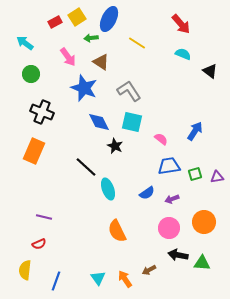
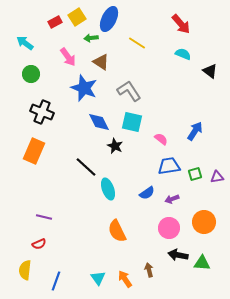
brown arrow: rotated 104 degrees clockwise
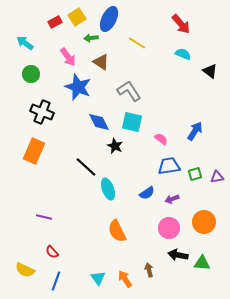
blue star: moved 6 px left, 1 px up
red semicircle: moved 13 px right, 8 px down; rotated 72 degrees clockwise
yellow semicircle: rotated 72 degrees counterclockwise
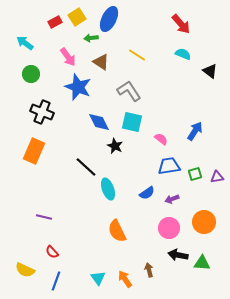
yellow line: moved 12 px down
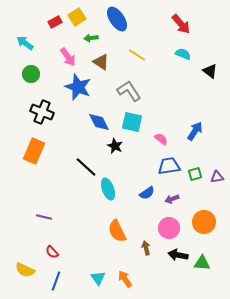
blue ellipse: moved 8 px right; rotated 60 degrees counterclockwise
brown arrow: moved 3 px left, 22 px up
